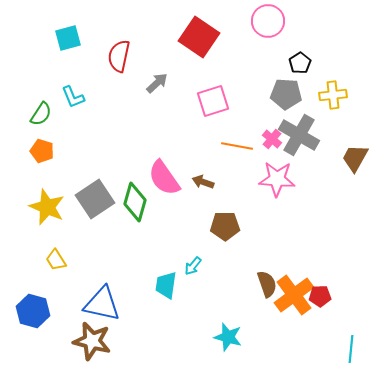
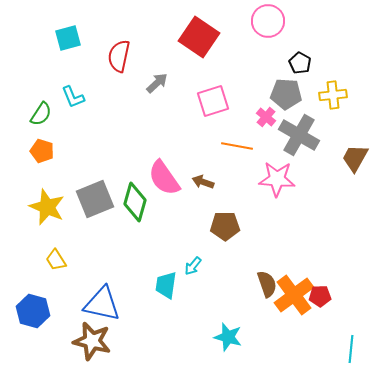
black pentagon: rotated 10 degrees counterclockwise
pink cross: moved 6 px left, 22 px up
gray square: rotated 12 degrees clockwise
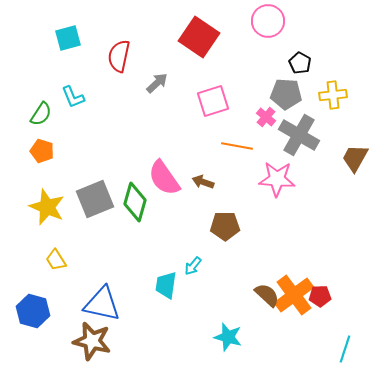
brown semicircle: moved 11 px down; rotated 28 degrees counterclockwise
cyan line: moved 6 px left; rotated 12 degrees clockwise
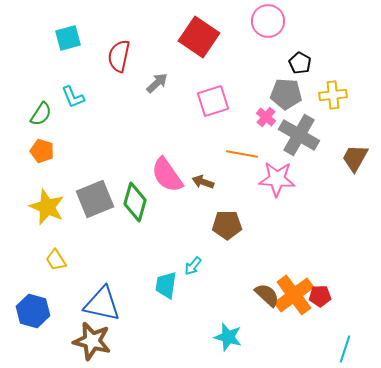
orange line: moved 5 px right, 8 px down
pink semicircle: moved 3 px right, 3 px up
brown pentagon: moved 2 px right, 1 px up
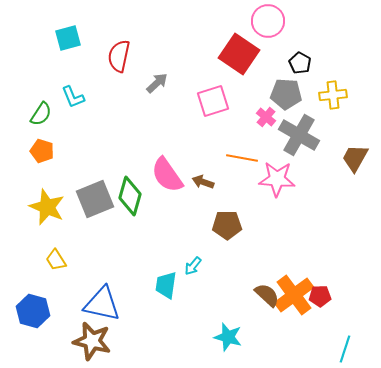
red square: moved 40 px right, 17 px down
orange line: moved 4 px down
green diamond: moved 5 px left, 6 px up
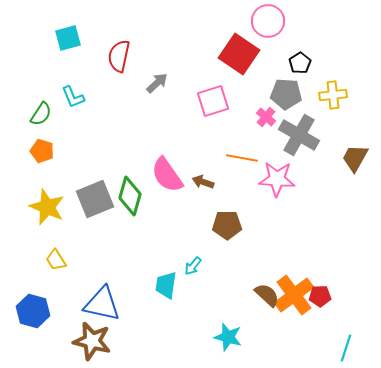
black pentagon: rotated 10 degrees clockwise
cyan line: moved 1 px right, 1 px up
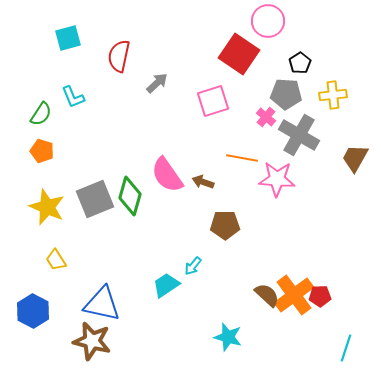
brown pentagon: moved 2 px left
cyan trapezoid: rotated 48 degrees clockwise
blue hexagon: rotated 12 degrees clockwise
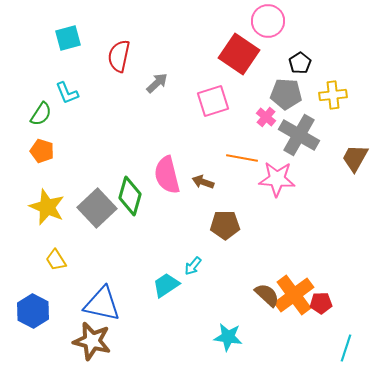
cyan L-shape: moved 6 px left, 4 px up
pink semicircle: rotated 21 degrees clockwise
gray square: moved 2 px right, 9 px down; rotated 21 degrees counterclockwise
red pentagon: moved 1 px right, 7 px down
cyan star: rotated 8 degrees counterclockwise
